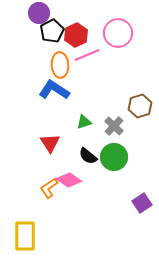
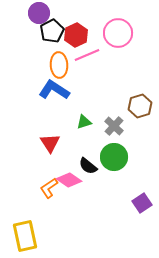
orange ellipse: moved 1 px left
black semicircle: moved 10 px down
yellow rectangle: rotated 12 degrees counterclockwise
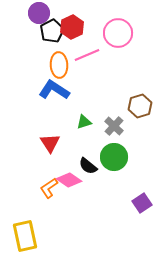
red hexagon: moved 4 px left, 8 px up
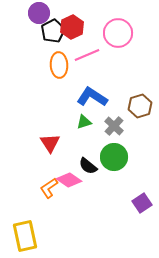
black pentagon: moved 1 px right
blue L-shape: moved 38 px right, 7 px down
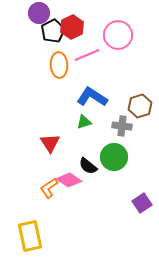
pink circle: moved 2 px down
gray cross: moved 8 px right; rotated 36 degrees counterclockwise
yellow rectangle: moved 5 px right
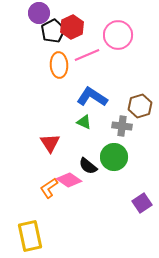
green triangle: rotated 42 degrees clockwise
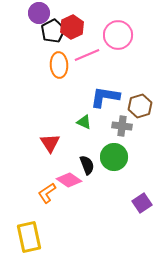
blue L-shape: moved 13 px right; rotated 24 degrees counterclockwise
black semicircle: moved 1 px left, 1 px up; rotated 150 degrees counterclockwise
orange L-shape: moved 2 px left, 5 px down
yellow rectangle: moved 1 px left, 1 px down
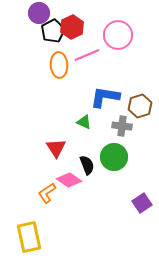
red triangle: moved 6 px right, 5 px down
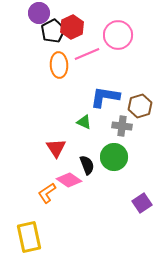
pink line: moved 1 px up
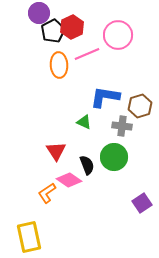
red triangle: moved 3 px down
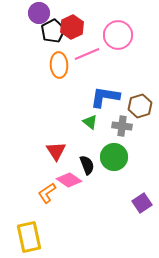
green triangle: moved 6 px right; rotated 14 degrees clockwise
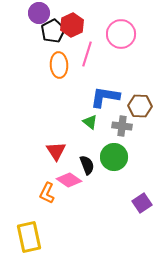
red hexagon: moved 2 px up
pink circle: moved 3 px right, 1 px up
pink line: rotated 50 degrees counterclockwise
brown hexagon: rotated 20 degrees clockwise
orange L-shape: rotated 30 degrees counterclockwise
